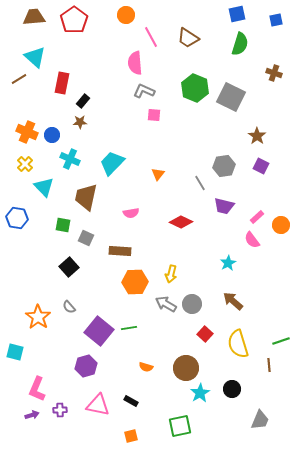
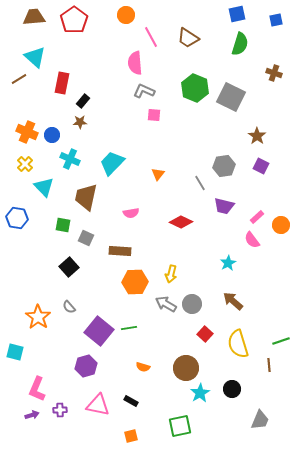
orange semicircle at (146, 367): moved 3 px left
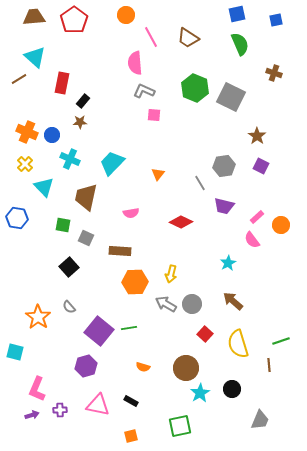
green semicircle at (240, 44): rotated 40 degrees counterclockwise
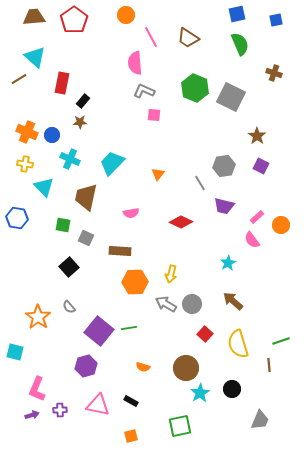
yellow cross at (25, 164): rotated 35 degrees counterclockwise
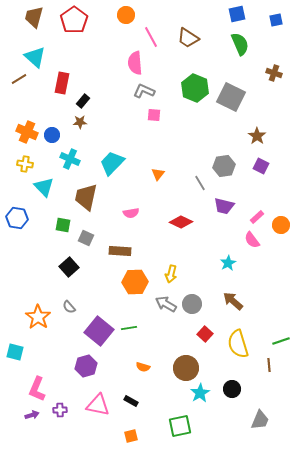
brown trapezoid at (34, 17): rotated 70 degrees counterclockwise
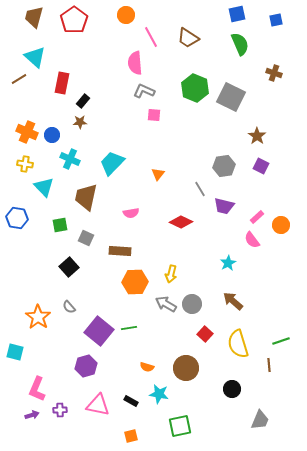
gray line at (200, 183): moved 6 px down
green square at (63, 225): moved 3 px left; rotated 21 degrees counterclockwise
orange semicircle at (143, 367): moved 4 px right
cyan star at (200, 393): moved 41 px left, 1 px down; rotated 30 degrees counterclockwise
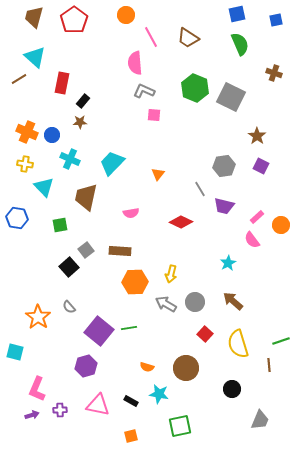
gray square at (86, 238): moved 12 px down; rotated 28 degrees clockwise
gray circle at (192, 304): moved 3 px right, 2 px up
